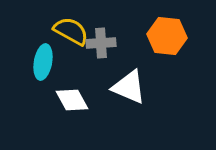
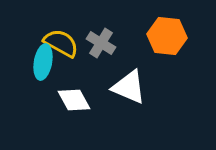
yellow semicircle: moved 10 px left, 12 px down
gray cross: rotated 36 degrees clockwise
white diamond: moved 2 px right
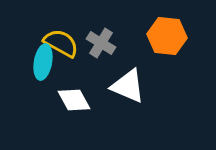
white triangle: moved 1 px left, 1 px up
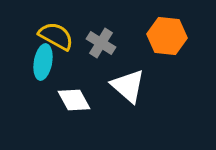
yellow semicircle: moved 5 px left, 7 px up
white triangle: rotated 18 degrees clockwise
